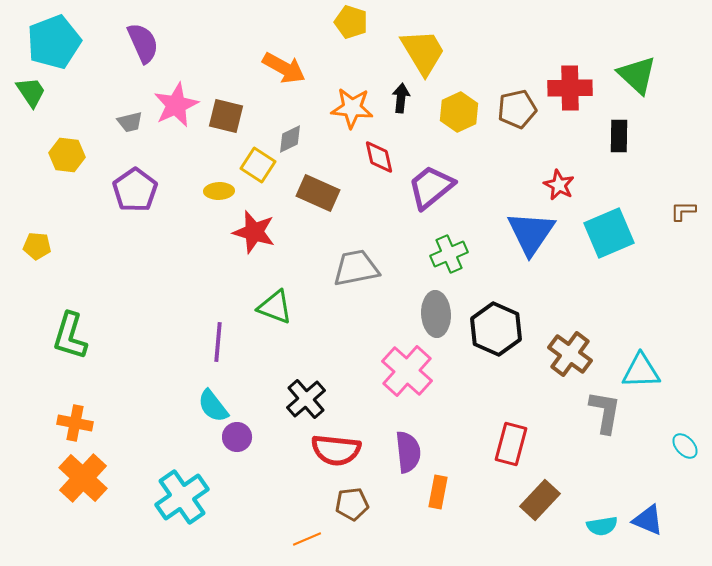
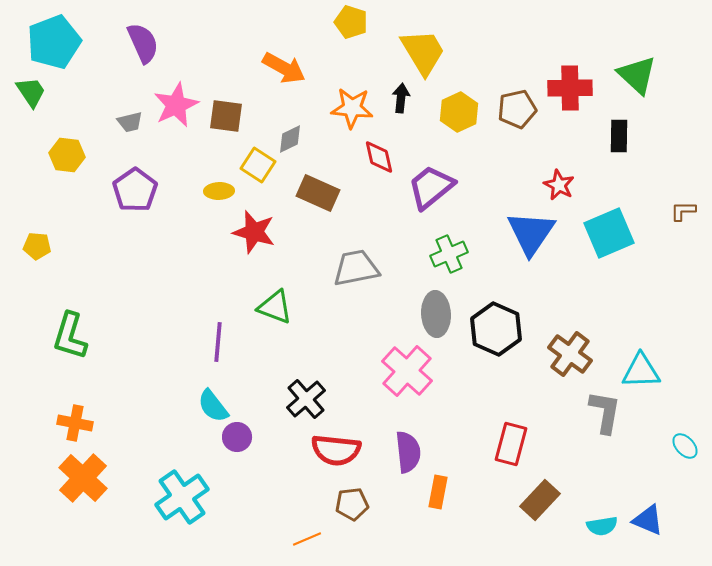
brown square at (226, 116): rotated 6 degrees counterclockwise
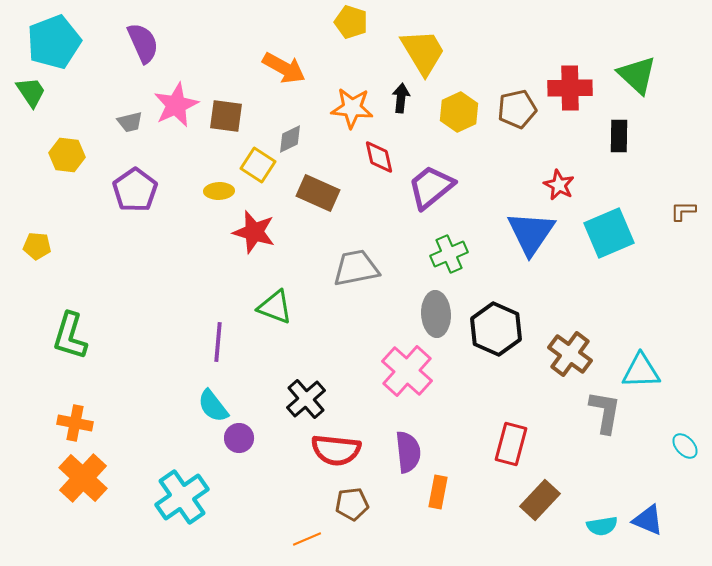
purple circle at (237, 437): moved 2 px right, 1 px down
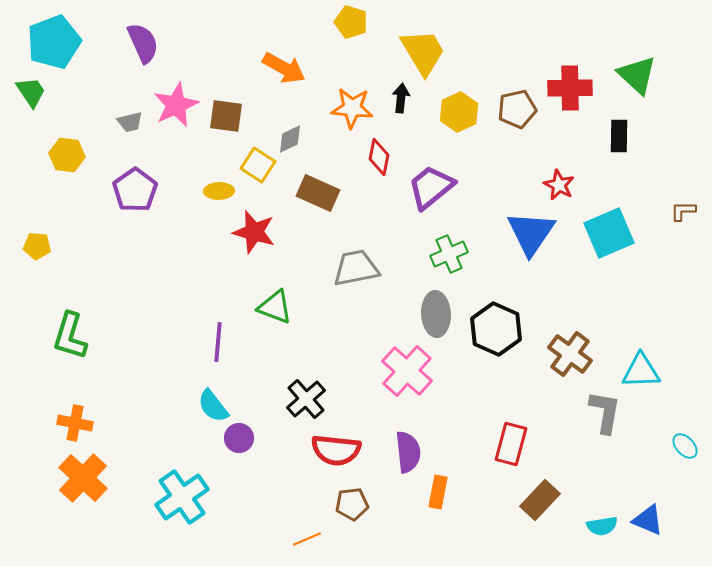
red diamond at (379, 157): rotated 24 degrees clockwise
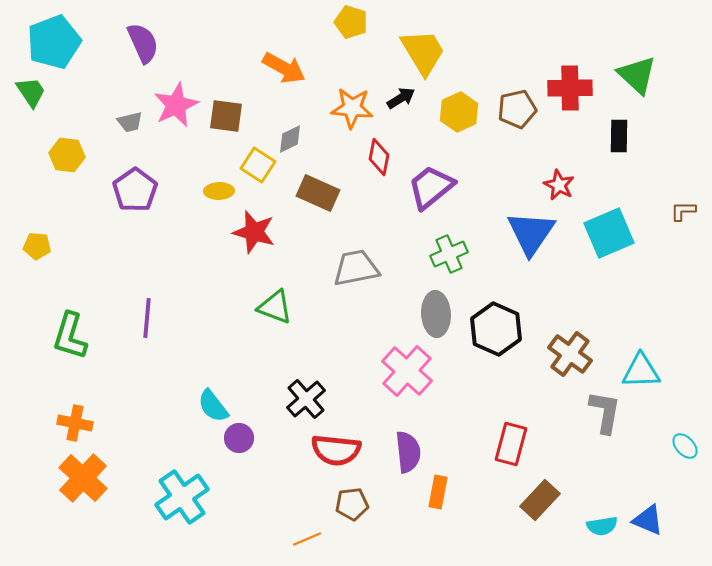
black arrow at (401, 98): rotated 52 degrees clockwise
purple line at (218, 342): moved 71 px left, 24 px up
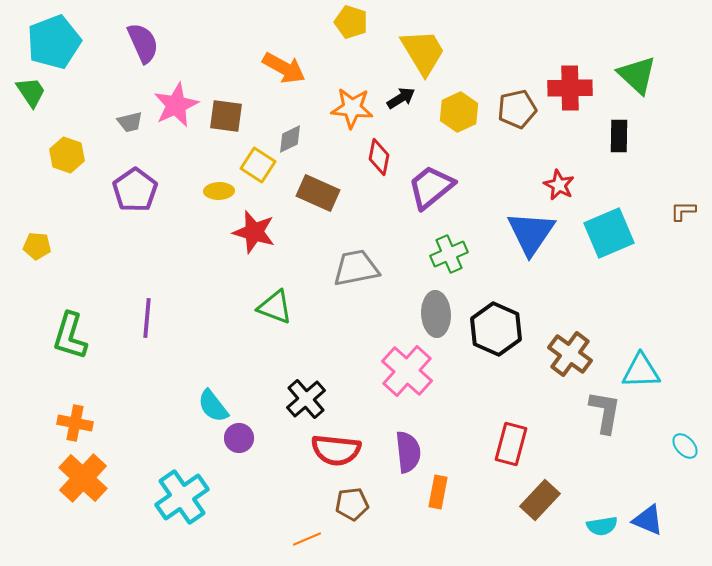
yellow hexagon at (67, 155): rotated 12 degrees clockwise
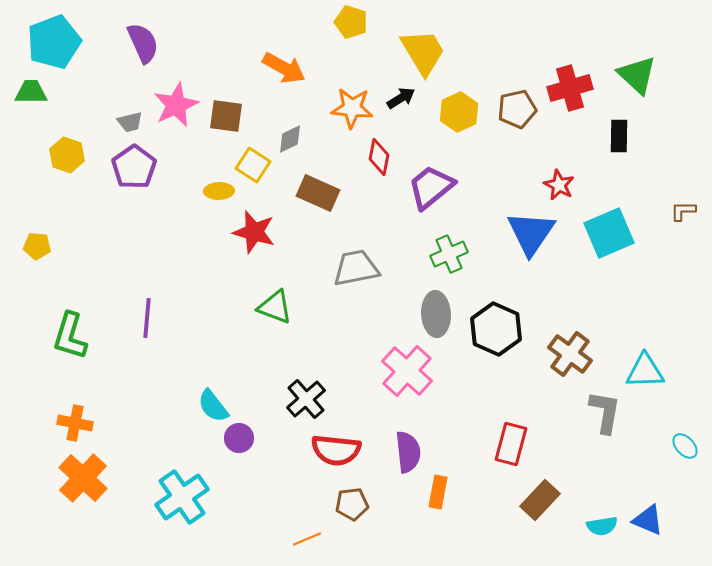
red cross at (570, 88): rotated 15 degrees counterclockwise
green trapezoid at (31, 92): rotated 56 degrees counterclockwise
yellow square at (258, 165): moved 5 px left
purple pentagon at (135, 190): moved 1 px left, 23 px up
cyan triangle at (641, 371): moved 4 px right
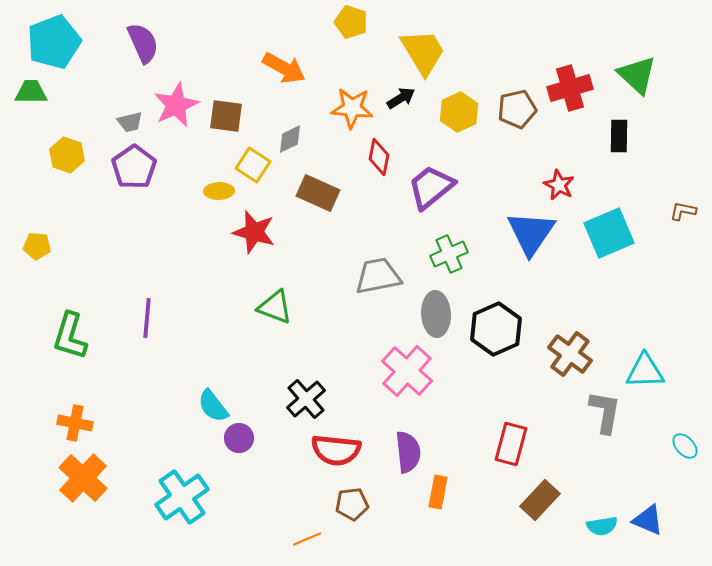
brown L-shape at (683, 211): rotated 12 degrees clockwise
gray trapezoid at (356, 268): moved 22 px right, 8 px down
black hexagon at (496, 329): rotated 12 degrees clockwise
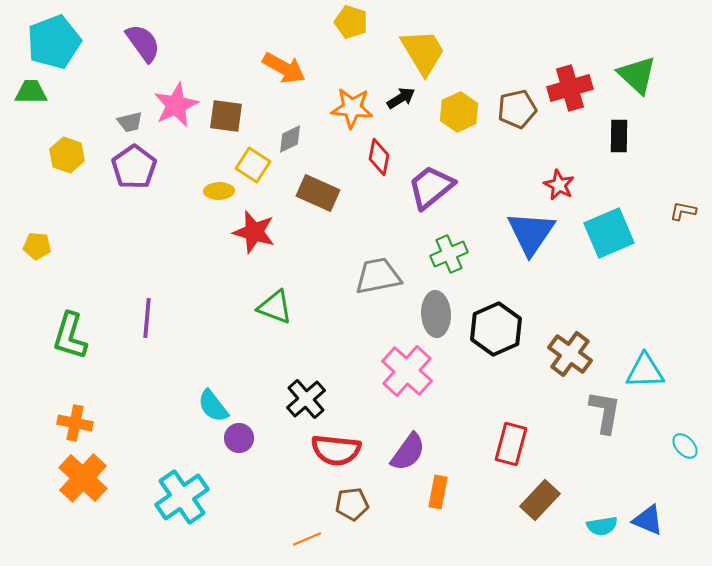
purple semicircle at (143, 43): rotated 12 degrees counterclockwise
purple semicircle at (408, 452): rotated 42 degrees clockwise
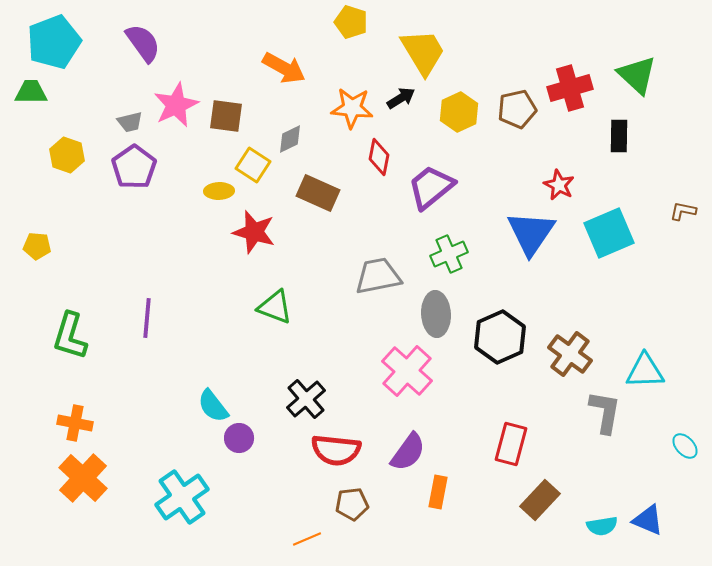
black hexagon at (496, 329): moved 4 px right, 8 px down
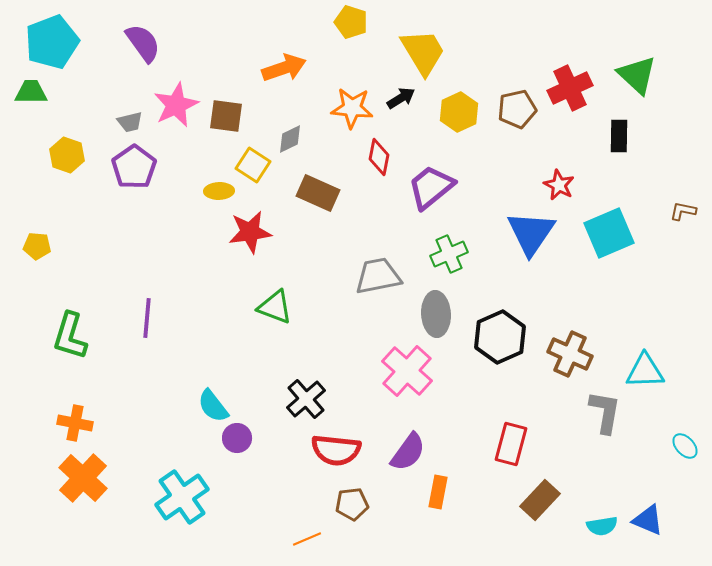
cyan pentagon at (54, 42): moved 2 px left
orange arrow at (284, 68): rotated 48 degrees counterclockwise
red cross at (570, 88): rotated 9 degrees counterclockwise
red star at (254, 232): moved 4 px left; rotated 24 degrees counterclockwise
brown cross at (570, 354): rotated 12 degrees counterclockwise
purple circle at (239, 438): moved 2 px left
